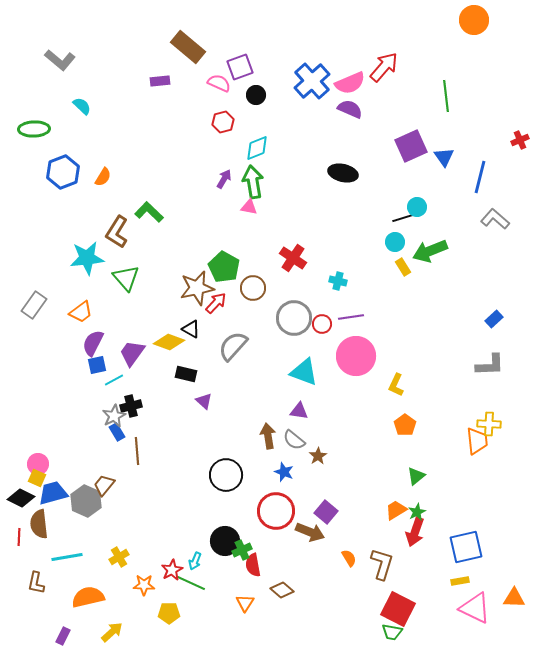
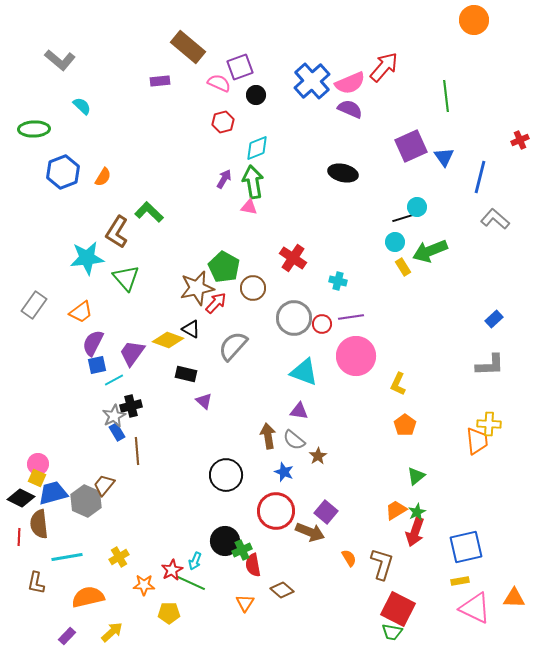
yellow diamond at (169, 342): moved 1 px left, 2 px up
yellow L-shape at (396, 385): moved 2 px right, 1 px up
purple rectangle at (63, 636): moved 4 px right; rotated 18 degrees clockwise
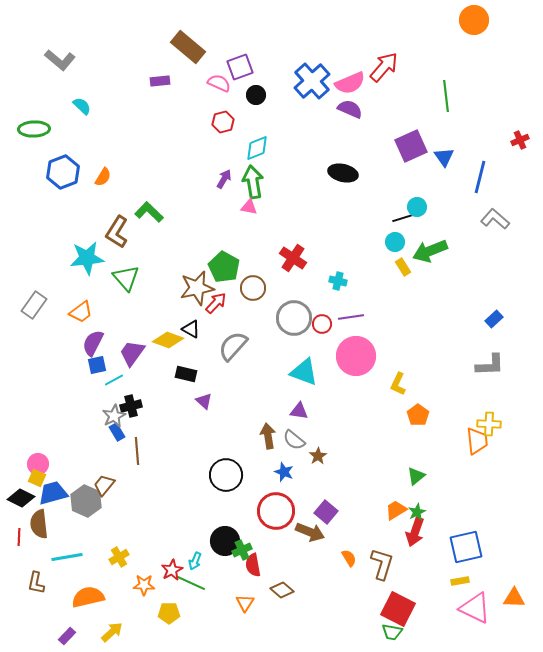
orange pentagon at (405, 425): moved 13 px right, 10 px up
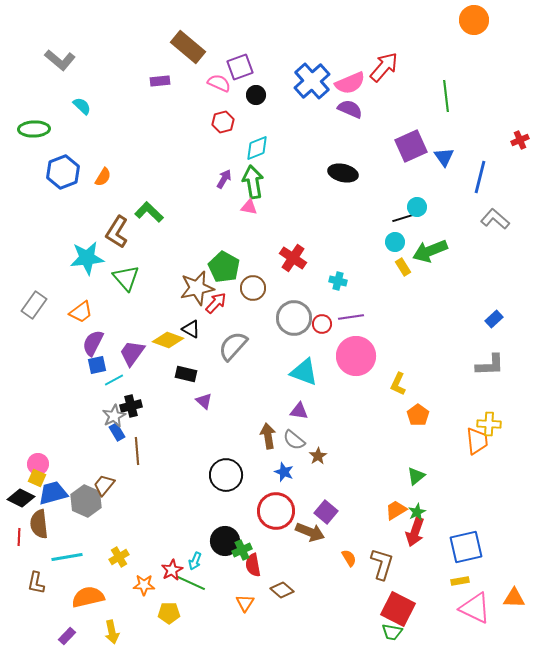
yellow arrow at (112, 632): rotated 120 degrees clockwise
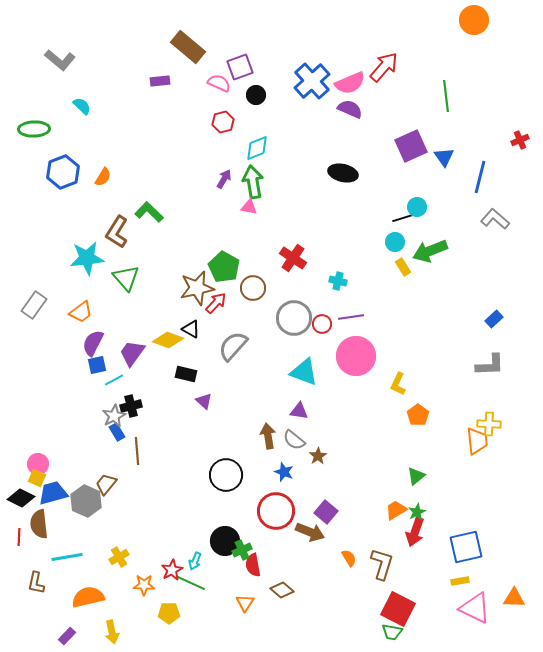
brown trapezoid at (104, 485): moved 2 px right, 1 px up
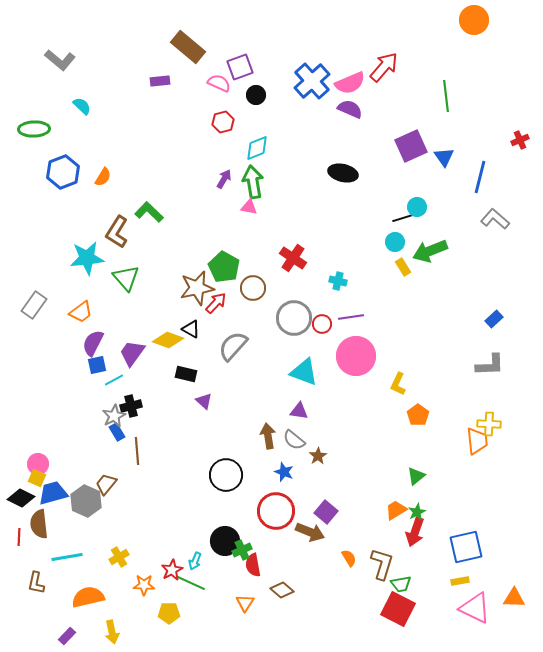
green trapezoid at (392, 632): moved 9 px right, 48 px up; rotated 20 degrees counterclockwise
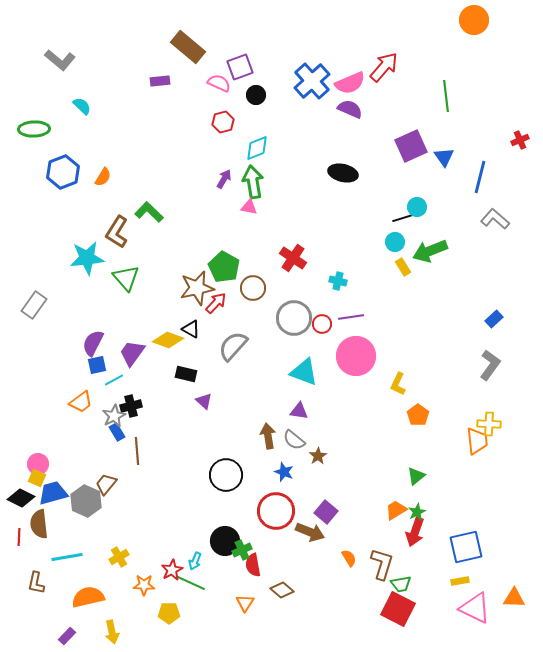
orange trapezoid at (81, 312): moved 90 px down
gray L-shape at (490, 365): rotated 52 degrees counterclockwise
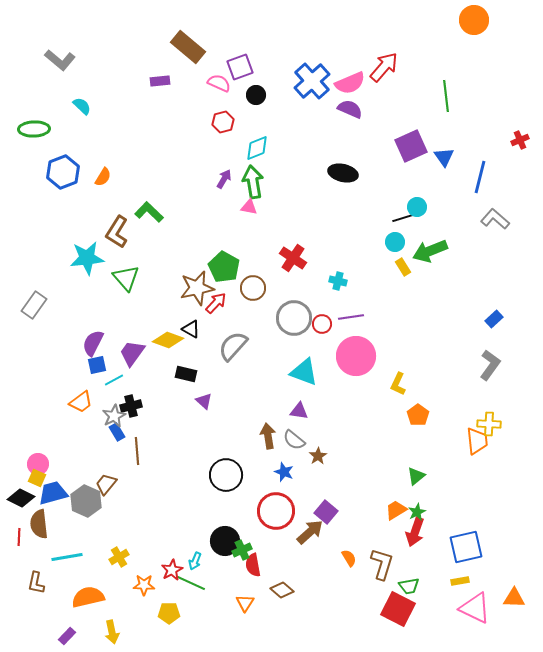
brown arrow at (310, 532): rotated 64 degrees counterclockwise
green trapezoid at (401, 584): moved 8 px right, 2 px down
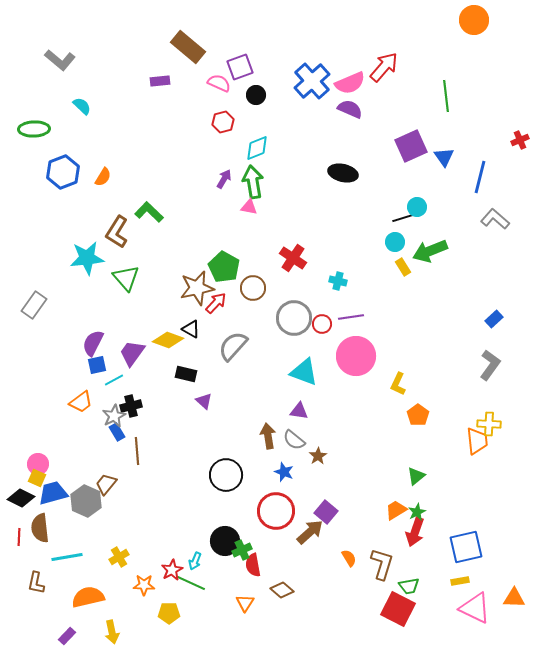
brown semicircle at (39, 524): moved 1 px right, 4 px down
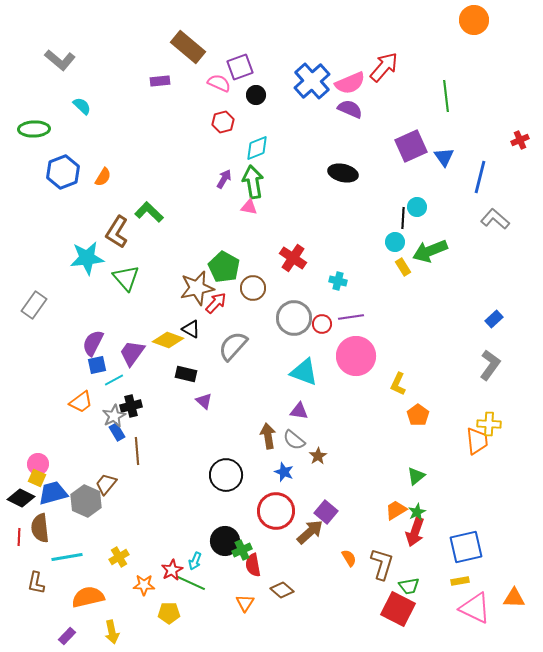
black line at (403, 218): rotated 70 degrees counterclockwise
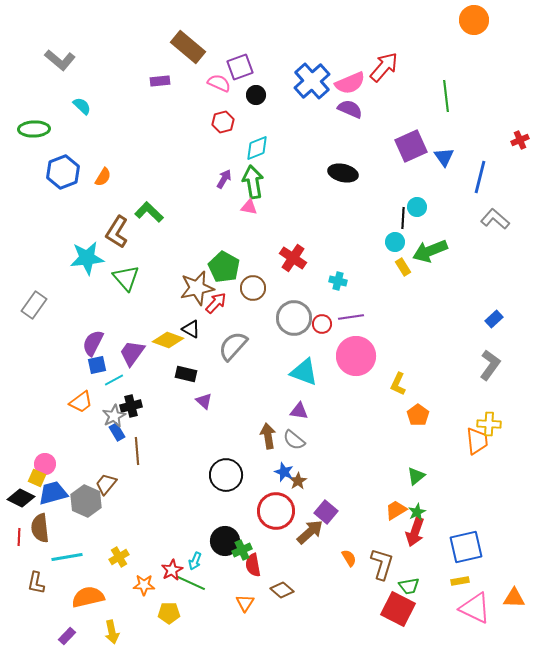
brown star at (318, 456): moved 20 px left, 25 px down
pink circle at (38, 464): moved 7 px right
